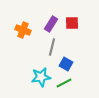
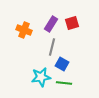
red square: rotated 16 degrees counterclockwise
orange cross: moved 1 px right
blue square: moved 4 px left
green line: rotated 35 degrees clockwise
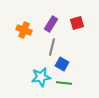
red square: moved 5 px right
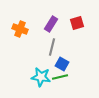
orange cross: moved 4 px left, 1 px up
cyan star: rotated 18 degrees clockwise
green line: moved 4 px left, 6 px up; rotated 21 degrees counterclockwise
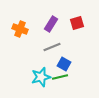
gray line: rotated 54 degrees clockwise
blue square: moved 2 px right
cyan star: rotated 24 degrees counterclockwise
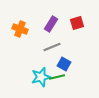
green line: moved 3 px left
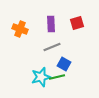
purple rectangle: rotated 35 degrees counterclockwise
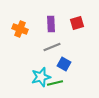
green line: moved 2 px left, 6 px down
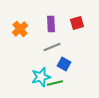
orange cross: rotated 28 degrees clockwise
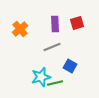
purple rectangle: moved 4 px right
blue square: moved 6 px right, 2 px down
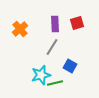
gray line: rotated 36 degrees counterclockwise
cyan star: moved 2 px up
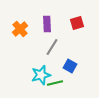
purple rectangle: moved 8 px left
